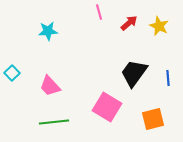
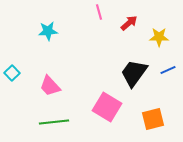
yellow star: moved 11 px down; rotated 24 degrees counterclockwise
blue line: moved 8 px up; rotated 70 degrees clockwise
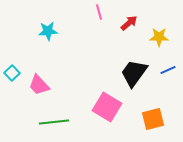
pink trapezoid: moved 11 px left, 1 px up
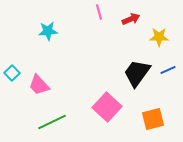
red arrow: moved 2 px right, 4 px up; rotated 18 degrees clockwise
black trapezoid: moved 3 px right
pink square: rotated 12 degrees clockwise
green line: moved 2 px left; rotated 20 degrees counterclockwise
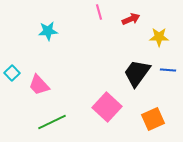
blue line: rotated 28 degrees clockwise
orange square: rotated 10 degrees counterclockwise
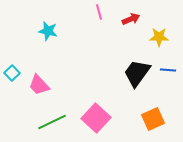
cyan star: rotated 18 degrees clockwise
pink square: moved 11 px left, 11 px down
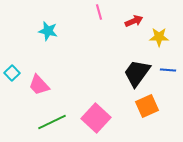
red arrow: moved 3 px right, 2 px down
orange square: moved 6 px left, 13 px up
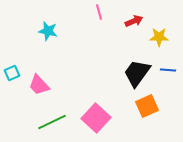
cyan square: rotated 21 degrees clockwise
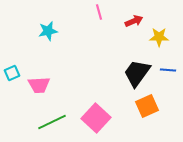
cyan star: rotated 24 degrees counterclockwise
pink trapezoid: rotated 50 degrees counterclockwise
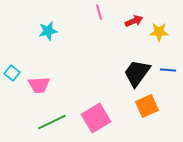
yellow star: moved 5 px up
cyan square: rotated 28 degrees counterclockwise
pink square: rotated 16 degrees clockwise
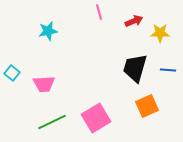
yellow star: moved 1 px right, 1 px down
black trapezoid: moved 2 px left, 5 px up; rotated 20 degrees counterclockwise
pink trapezoid: moved 5 px right, 1 px up
